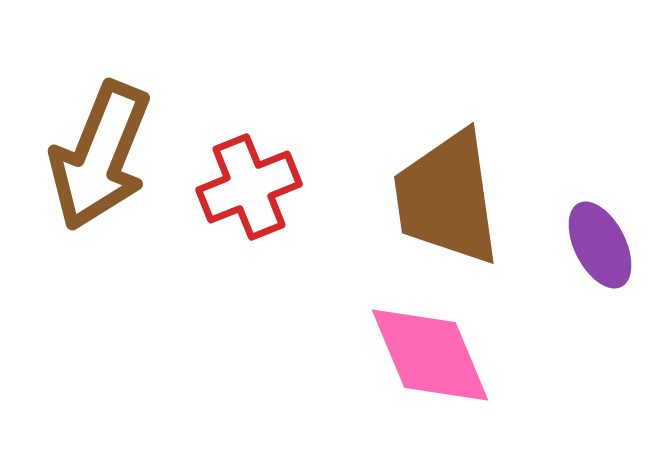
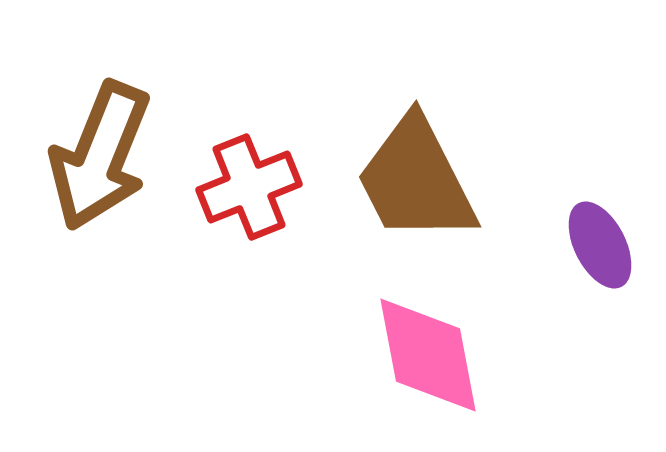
brown trapezoid: moved 31 px left, 18 px up; rotated 19 degrees counterclockwise
pink diamond: moved 2 px left; rotated 12 degrees clockwise
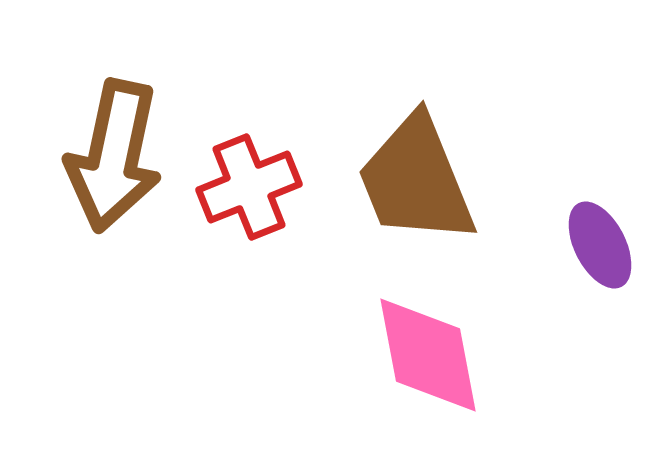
brown arrow: moved 14 px right; rotated 10 degrees counterclockwise
brown trapezoid: rotated 5 degrees clockwise
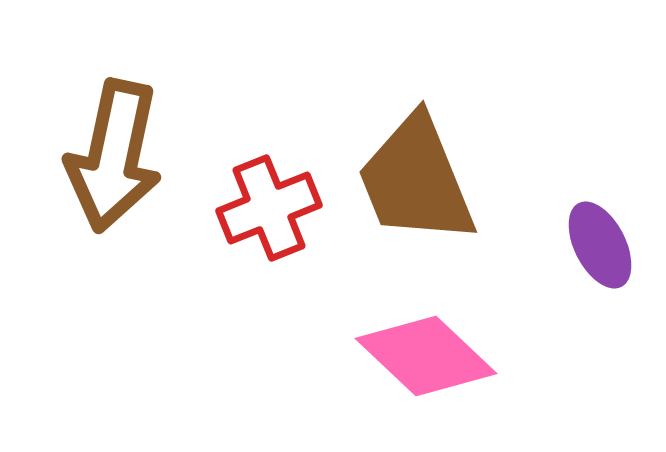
red cross: moved 20 px right, 21 px down
pink diamond: moved 2 px left, 1 px down; rotated 36 degrees counterclockwise
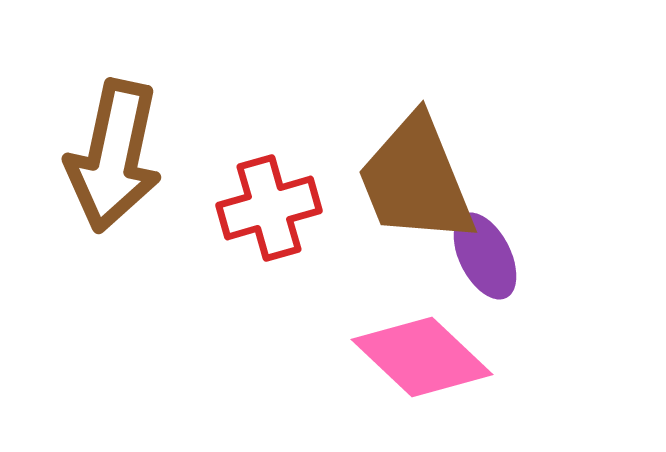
red cross: rotated 6 degrees clockwise
purple ellipse: moved 115 px left, 11 px down
pink diamond: moved 4 px left, 1 px down
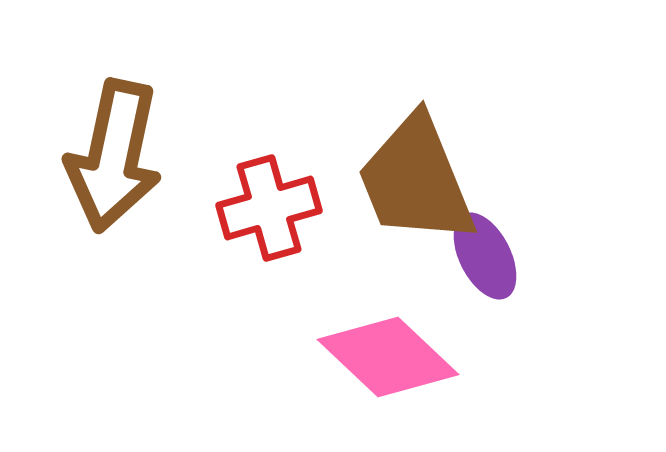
pink diamond: moved 34 px left
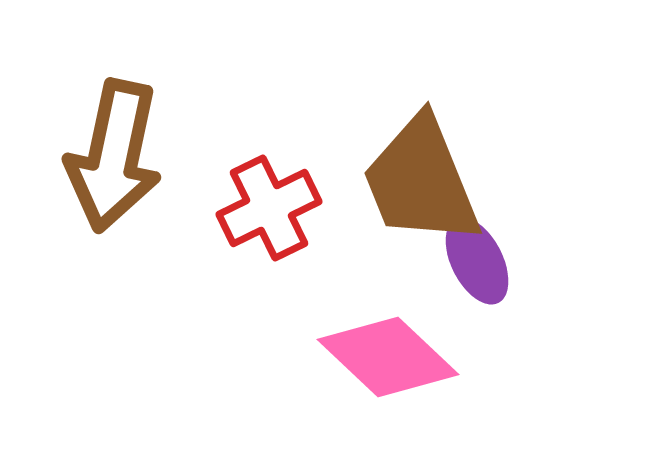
brown trapezoid: moved 5 px right, 1 px down
red cross: rotated 10 degrees counterclockwise
purple ellipse: moved 8 px left, 5 px down
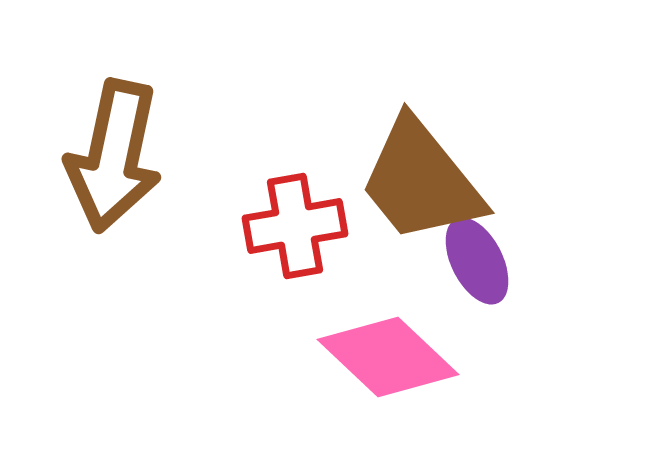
brown trapezoid: rotated 17 degrees counterclockwise
red cross: moved 26 px right, 18 px down; rotated 16 degrees clockwise
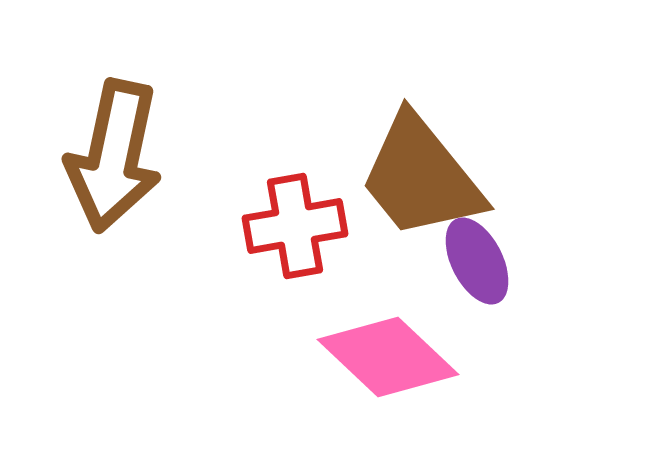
brown trapezoid: moved 4 px up
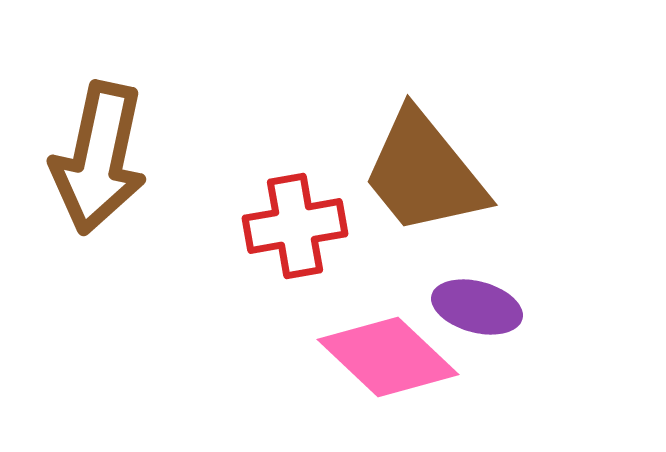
brown arrow: moved 15 px left, 2 px down
brown trapezoid: moved 3 px right, 4 px up
purple ellipse: moved 46 px down; rotated 48 degrees counterclockwise
